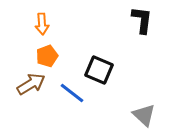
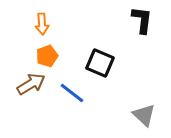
black square: moved 1 px right, 7 px up
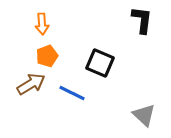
blue line: rotated 12 degrees counterclockwise
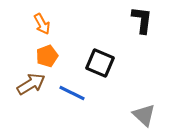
orange arrow: rotated 25 degrees counterclockwise
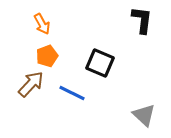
brown arrow: rotated 16 degrees counterclockwise
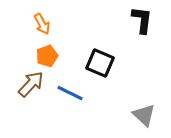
blue line: moved 2 px left
